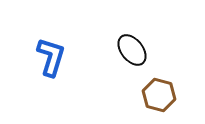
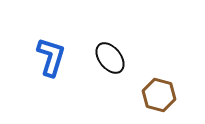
black ellipse: moved 22 px left, 8 px down
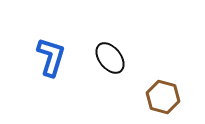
brown hexagon: moved 4 px right, 2 px down
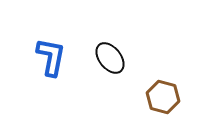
blue L-shape: rotated 6 degrees counterclockwise
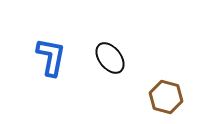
brown hexagon: moved 3 px right
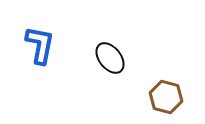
blue L-shape: moved 11 px left, 12 px up
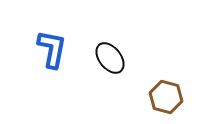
blue L-shape: moved 12 px right, 4 px down
